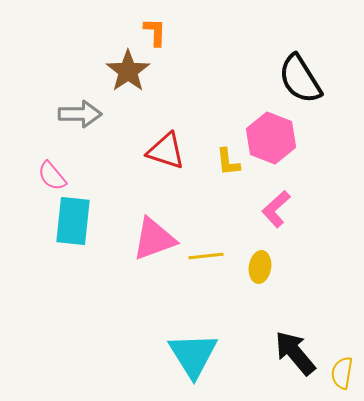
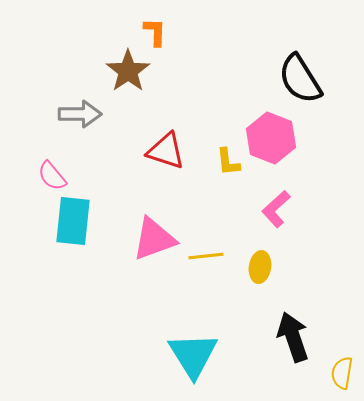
black arrow: moved 2 px left, 16 px up; rotated 21 degrees clockwise
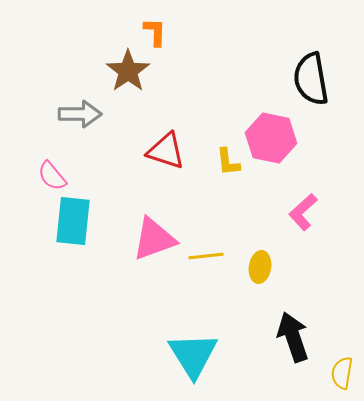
black semicircle: moved 11 px right; rotated 22 degrees clockwise
pink hexagon: rotated 9 degrees counterclockwise
pink L-shape: moved 27 px right, 3 px down
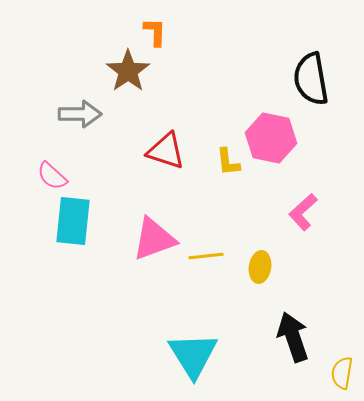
pink semicircle: rotated 8 degrees counterclockwise
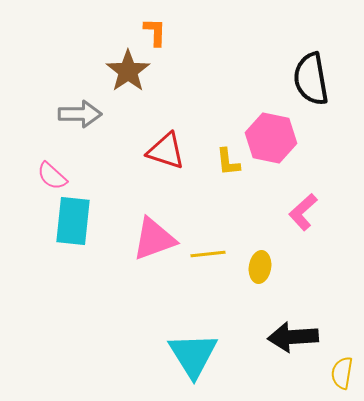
yellow line: moved 2 px right, 2 px up
black arrow: rotated 75 degrees counterclockwise
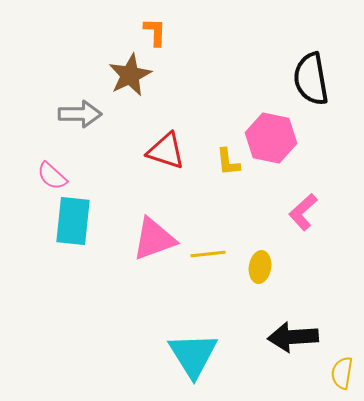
brown star: moved 2 px right, 4 px down; rotated 9 degrees clockwise
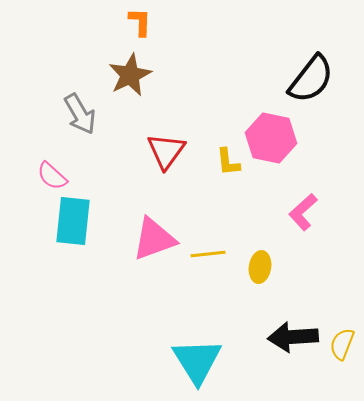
orange L-shape: moved 15 px left, 10 px up
black semicircle: rotated 132 degrees counterclockwise
gray arrow: rotated 60 degrees clockwise
red triangle: rotated 48 degrees clockwise
cyan triangle: moved 4 px right, 6 px down
yellow semicircle: moved 29 px up; rotated 12 degrees clockwise
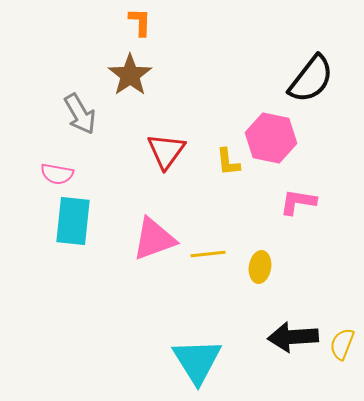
brown star: rotated 9 degrees counterclockwise
pink semicircle: moved 5 px right, 2 px up; rotated 32 degrees counterclockwise
pink L-shape: moved 5 px left, 10 px up; rotated 51 degrees clockwise
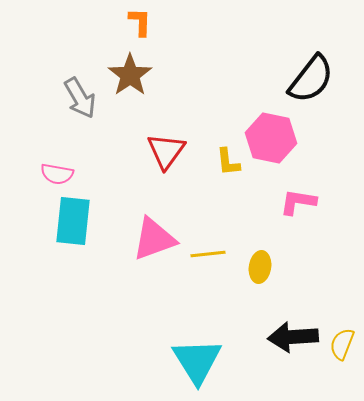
gray arrow: moved 16 px up
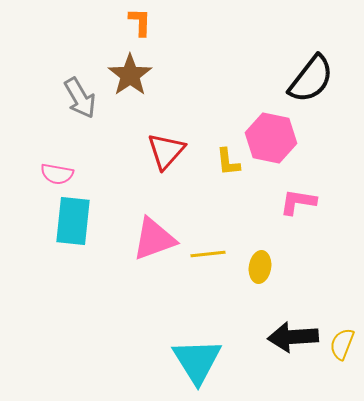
red triangle: rotated 6 degrees clockwise
